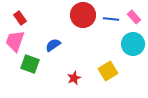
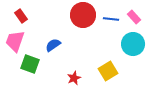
red rectangle: moved 1 px right, 2 px up
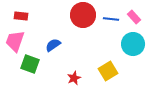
red rectangle: rotated 48 degrees counterclockwise
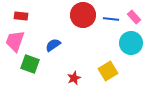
cyan circle: moved 2 px left, 1 px up
